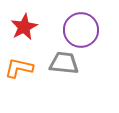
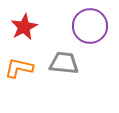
purple circle: moved 9 px right, 4 px up
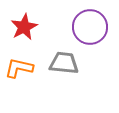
purple circle: moved 1 px down
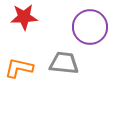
red star: moved 10 px up; rotated 24 degrees clockwise
